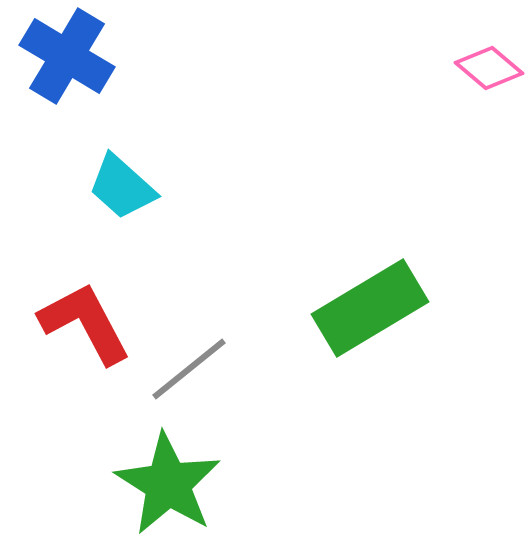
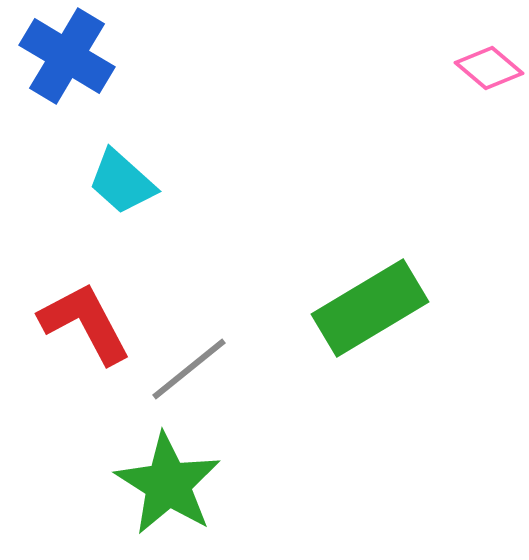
cyan trapezoid: moved 5 px up
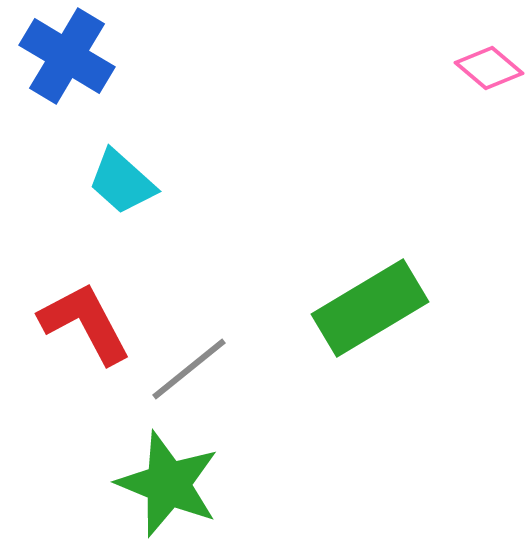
green star: rotated 10 degrees counterclockwise
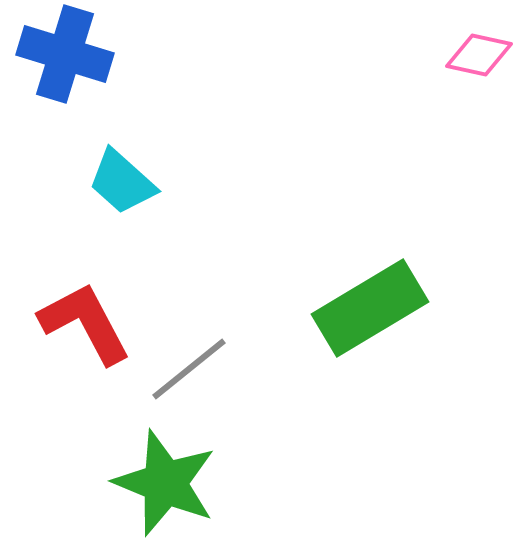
blue cross: moved 2 px left, 2 px up; rotated 14 degrees counterclockwise
pink diamond: moved 10 px left, 13 px up; rotated 28 degrees counterclockwise
green star: moved 3 px left, 1 px up
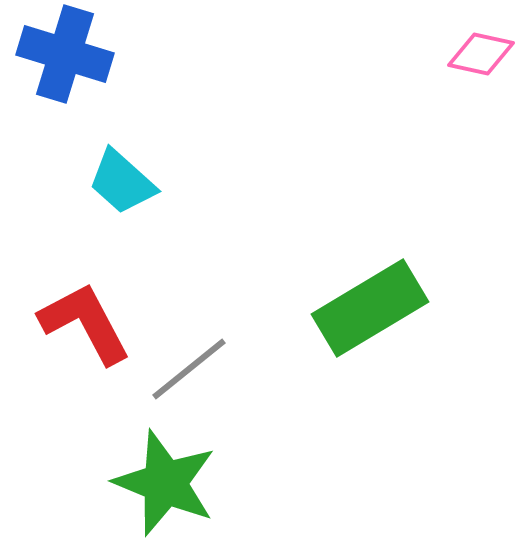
pink diamond: moved 2 px right, 1 px up
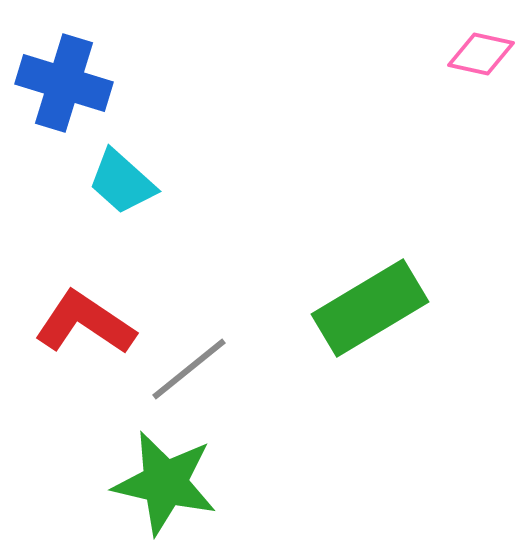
blue cross: moved 1 px left, 29 px down
red L-shape: rotated 28 degrees counterclockwise
green star: rotated 9 degrees counterclockwise
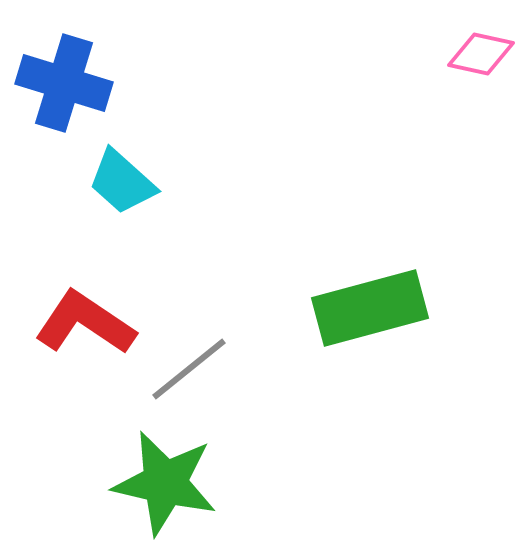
green rectangle: rotated 16 degrees clockwise
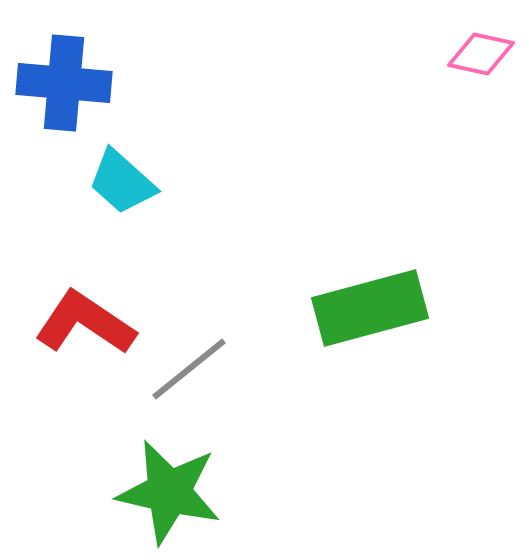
blue cross: rotated 12 degrees counterclockwise
green star: moved 4 px right, 9 px down
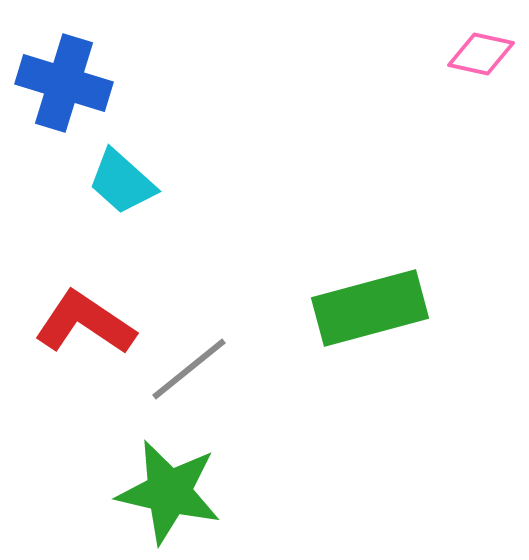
blue cross: rotated 12 degrees clockwise
